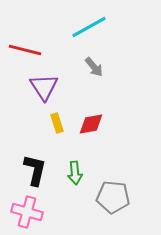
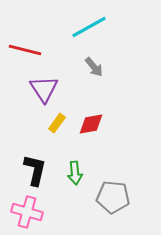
purple triangle: moved 2 px down
yellow rectangle: rotated 54 degrees clockwise
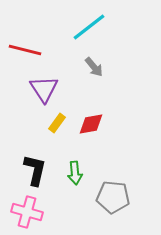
cyan line: rotated 9 degrees counterclockwise
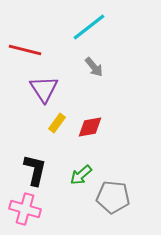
red diamond: moved 1 px left, 3 px down
green arrow: moved 6 px right, 2 px down; rotated 55 degrees clockwise
pink cross: moved 2 px left, 3 px up
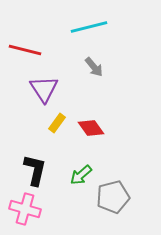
cyan line: rotated 24 degrees clockwise
red diamond: moved 1 px right, 1 px down; rotated 64 degrees clockwise
gray pentagon: rotated 20 degrees counterclockwise
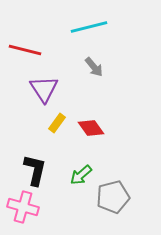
pink cross: moved 2 px left, 2 px up
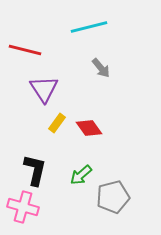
gray arrow: moved 7 px right, 1 px down
red diamond: moved 2 px left
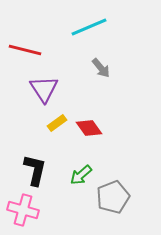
cyan line: rotated 9 degrees counterclockwise
yellow rectangle: rotated 18 degrees clockwise
gray pentagon: rotated 8 degrees counterclockwise
pink cross: moved 3 px down
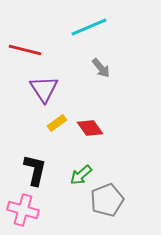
red diamond: moved 1 px right
gray pentagon: moved 6 px left, 3 px down
